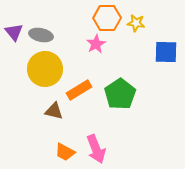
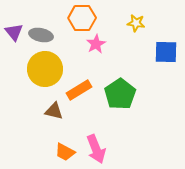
orange hexagon: moved 25 px left
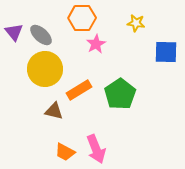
gray ellipse: rotated 30 degrees clockwise
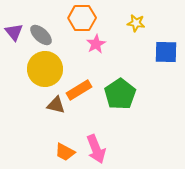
brown triangle: moved 2 px right, 6 px up
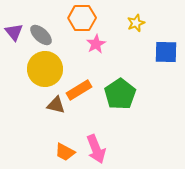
yellow star: rotated 30 degrees counterclockwise
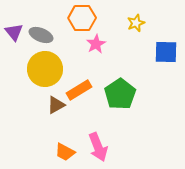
gray ellipse: rotated 20 degrees counterclockwise
brown triangle: rotated 42 degrees counterclockwise
pink arrow: moved 2 px right, 2 px up
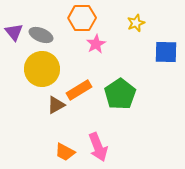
yellow circle: moved 3 px left
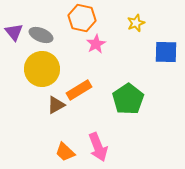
orange hexagon: rotated 12 degrees clockwise
green pentagon: moved 8 px right, 5 px down
orange trapezoid: rotated 15 degrees clockwise
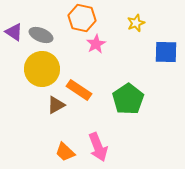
purple triangle: rotated 18 degrees counterclockwise
orange rectangle: rotated 65 degrees clockwise
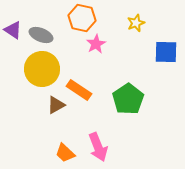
purple triangle: moved 1 px left, 2 px up
orange trapezoid: moved 1 px down
